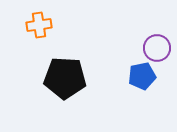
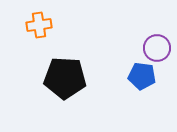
blue pentagon: rotated 20 degrees clockwise
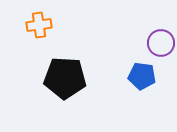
purple circle: moved 4 px right, 5 px up
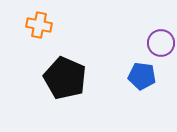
orange cross: rotated 20 degrees clockwise
black pentagon: rotated 21 degrees clockwise
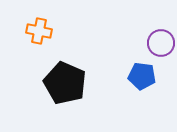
orange cross: moved 6 px down
black pentagon: moved 5 px down
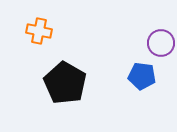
black pentagon: rotated 6 degrees clockwise
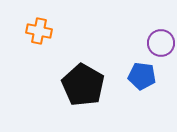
black pentagon: moved 18 px right, 2 px down
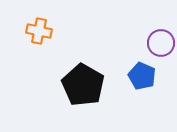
blue pentagon: rotated 16 degrees clockwise
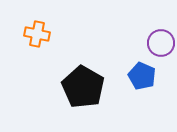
orange cross: moved 2 px left, 3 px down
black pentagon: moved 2 px down
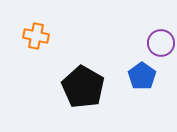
orange cross: moved 1 px left, 2 px down
blue pentagon: rotated 12 degrees clockwise
